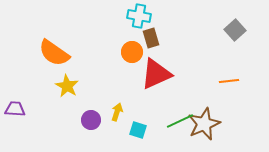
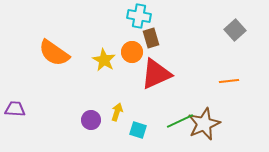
yellow star: moved 37 px right, 26 px up
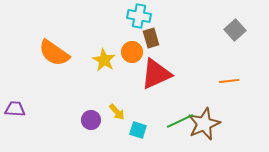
yellow arrow: rotated 120 degrees clockwise
